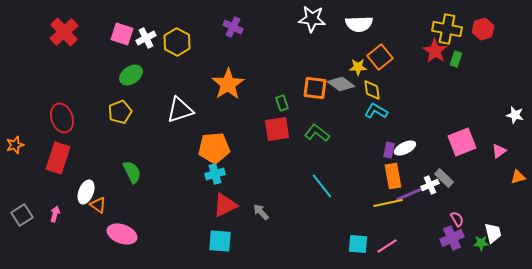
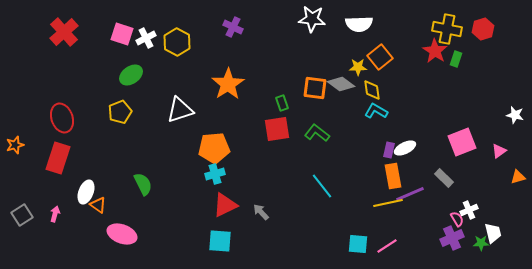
green semicircle at (132, 172): moved 11 px right, 12 px down
white cross at (430, 185): moved 39 px right, 25 px down
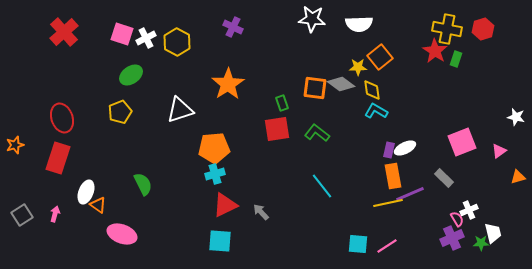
white star at (515, 115): moved 1 px right, 2 px down
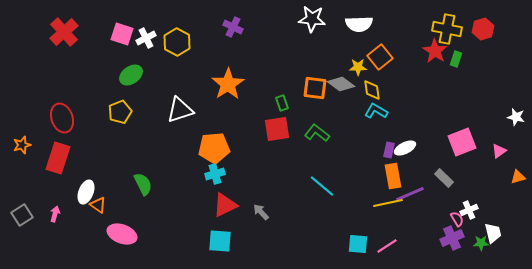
orange star at (15, 145): moved 7 px right
cyan line at (322, 186): rotated 12 degrees counterclockwise
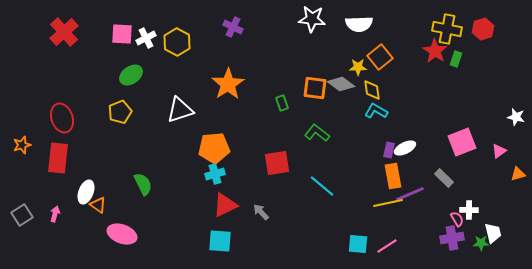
pink square at (122, 34): rotated 15 degrees counterclockwise
red square at (277, 129): moved 34 px down
red rectangle at (58, 158): rotated 12 degrees counterclockwise
orange triangle at (518, 177): moved 3 px up
white cross at (469, 210): rotated 24 degrees clockwise
purple cross at (452, 238): rotated 15 degrees clockwise
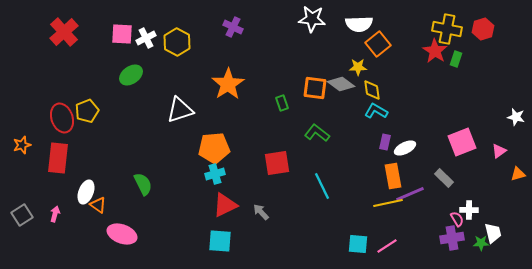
orange square at (380, 57): moved 2 px left, 13 px up
yellow pentagon at (120, 112): moved 33 px left, 1 px up
purple rectangle at (389, 150): moved 4 px left, 8 px up
cyan line at (322, 186): rotated 24 degrees clockwise
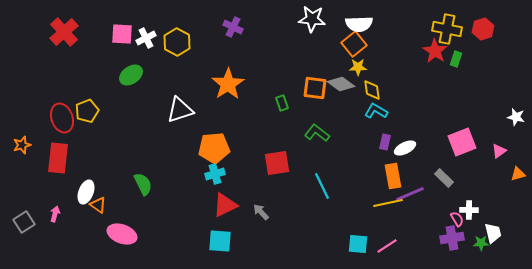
orange square at (378, 44): moved 24 px left
gray square at (22, 215): moved 2 px right, 7 px down
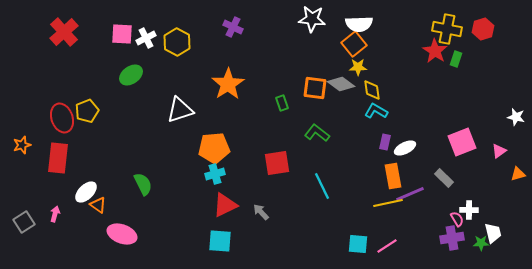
white ellipse at (86, 192): rotated 25 degrees clockwise
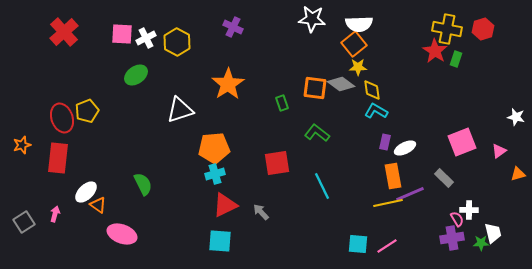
green ellipse at (131, 75): moved 5 px right
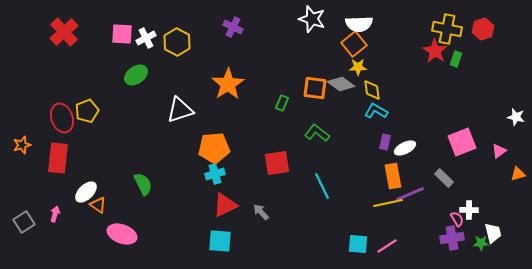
white star at (312, 19): rotated 12 degrees clockwise
green rectangle at (282, 103): rotated 42 degrees clockwise
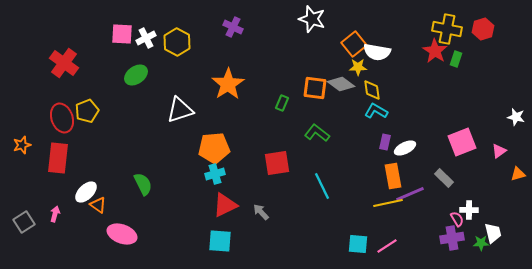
white semicircle at (359, 24): moved 18 px right, 28 px down; rotated 12 degrees clockwise
red cross at (64, 32): moved 31 px down; rotated 12 degrees counterclockwise
